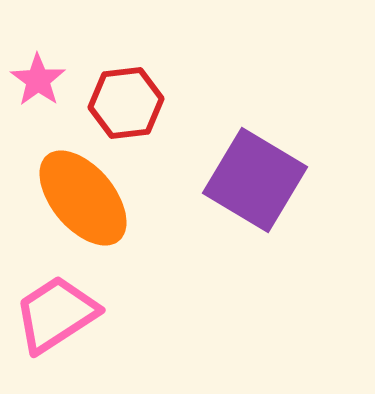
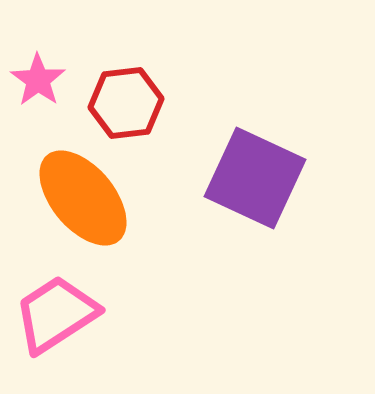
purple square: moved 2 px up; rotated 6 degrees counterclockwise
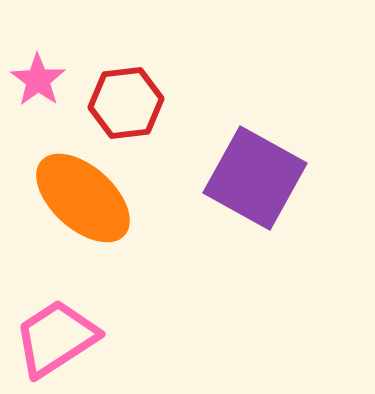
purple square: rotated 4 degrees clockwise
orange ellipse: rotated 8 degrees counterclockwise
pink trapezoid: moved 24 px down
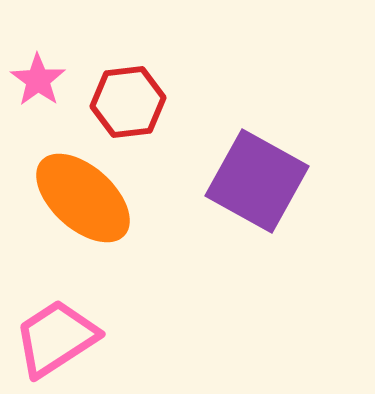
red hexagon: moved 2 px right, 1 px up
purple square: moved 2 px right, 3 px down
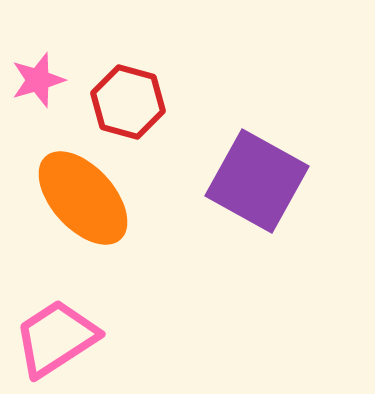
pink star: rotated 20 degrees clockwise
red hexagon: rotated 22 degrees clockwise
orange ellipse: rotated 6 degrees clockwise
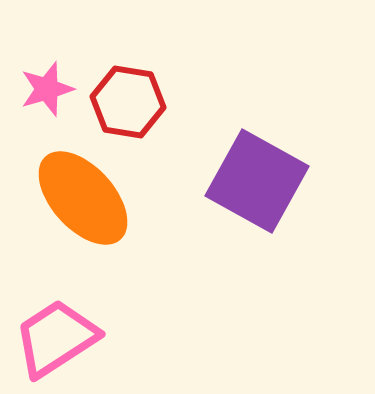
pink star: moved 9 px right, 9 px down
red hexagon: rotated 6 degrees counterclockwise
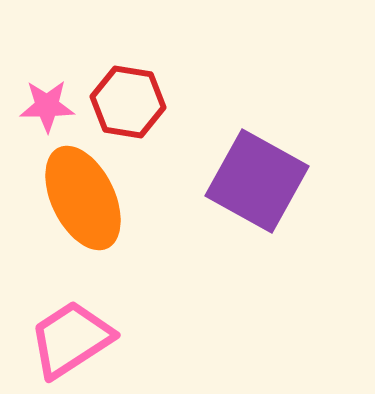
pink star: moved 17 px down; rotated 16 degrees clockwise
orange ellipse: rotated 16 degrees clockwise
pink trapezoid: moved 15 px right, 1 px down
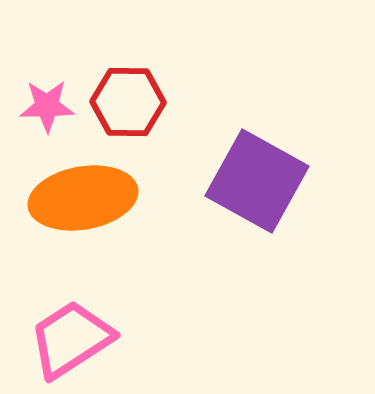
red hexagon: rotated 8 degrees counterclockwise
orange ellipse: rotated 74 degrees counterclockwise
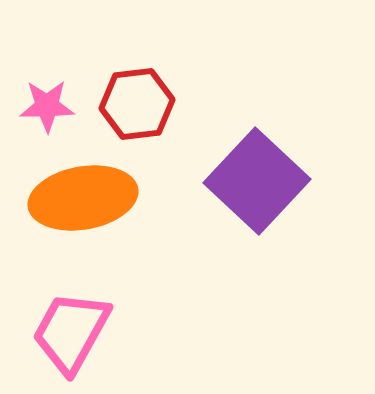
red hexagon: moved 9 px right, 2 px down; rotated 8 degrees counterclockwise
purple square: rotated 14 degrees clockwise
pink trapezoid: moved 7 px up; rotated 28 degrees counterclockwise
